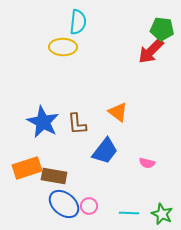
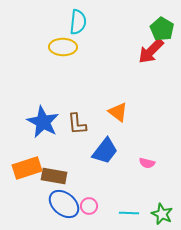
green pentagon: rotated 25 degrees clockwise
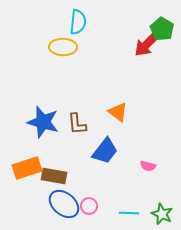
red arrow: moved 4 px left, 7 px up
blue star: rotated 12 degrees counterclockwise
pink semicircle: moved 1 px right, 3 px down
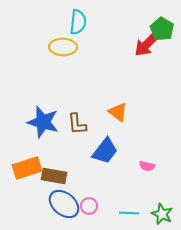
pink semicircle: moved 1 px left
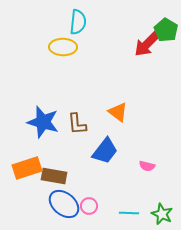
green pentagon: moved 4 px right, 1 px down
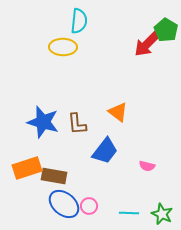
cyan semicircle: moved 1 px right, 1 px up
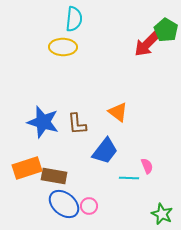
cyan semicircle: moved 5 px left, 2 px up
pink semicircle: rotated 126 degrees counterclockwise
cyan line: moved 35 px up
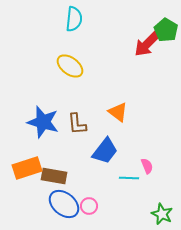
yellow ellipse: moved 7 px right, 19 px down; rotated 36 degrees clockwise
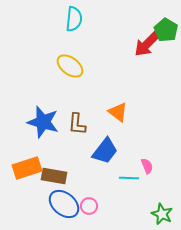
brown L-shape: rotated 10 degrees clockwise
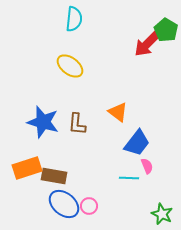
blue trapezoid: moved 32 px right, 8 px up
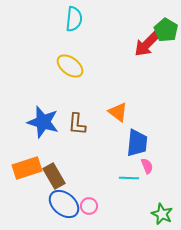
blue trapezoid: rotated 32 degrees counterclockwise
brown rectangle: rotated 50 degrees clockwise
